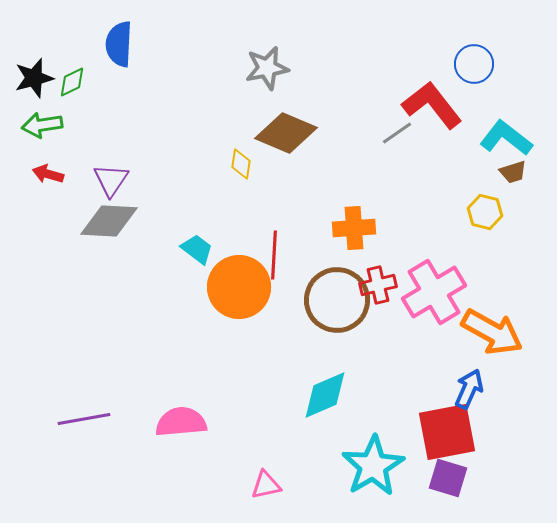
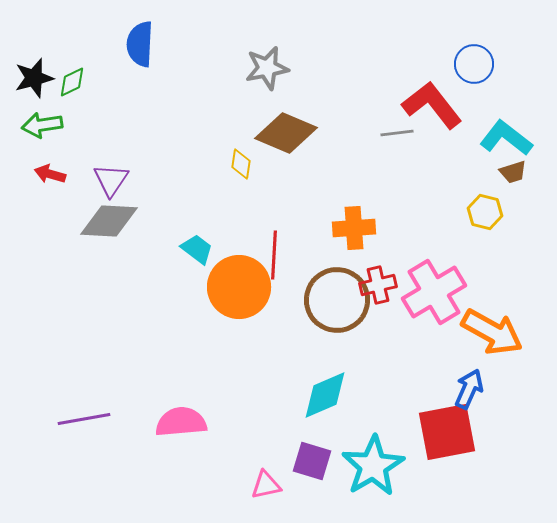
blue semicircle: moved 21 px right
gray line: rotated 28 degrees clockwise
red arrow: moved 2 px right
purple square: moved 136 px left, 17 px up
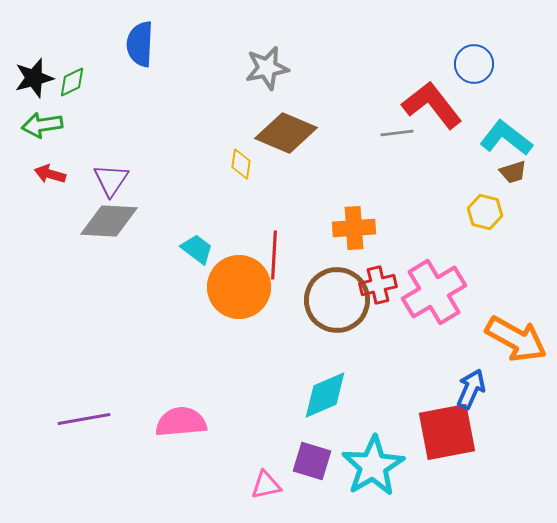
orange arrow: moved 24 px right, 7 px down
blue arrow: moved 2 px right
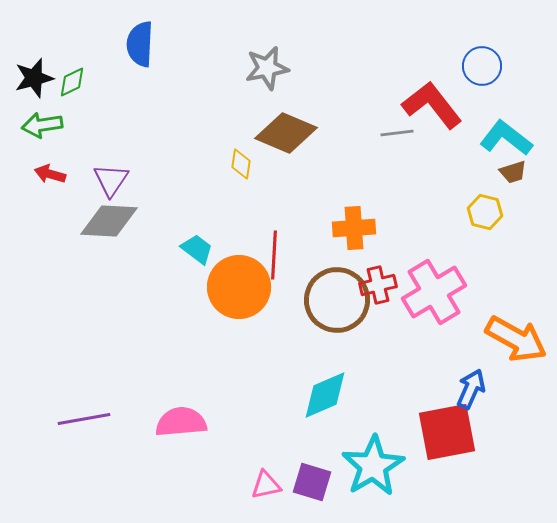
blue circle: moved 8 px right, 2 px down
purple square: moved 21 px down
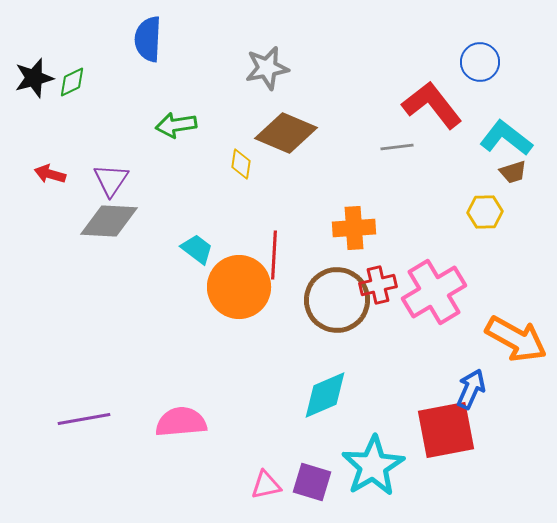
blue semicircle: moved 8 px right, 5 px up
blue circle: moved 2 px left, 4 px up
green arrow: moved 134 px right
gray line: moved 14 px down
yellow hexagon: rotated 16 degrees counterclockwise
red square: moved 1 px left, 2 px up
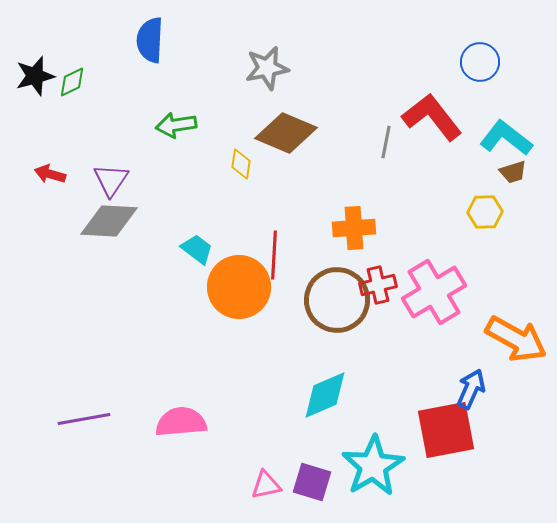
blue semicircle: moved 2 px right, 1 px down
black star: moved 1 px right, 2 px up
red L-shape: moved 12 px down
gray line: moved 11 px left, 5 px up; rotated 72 degrees counterclockwise
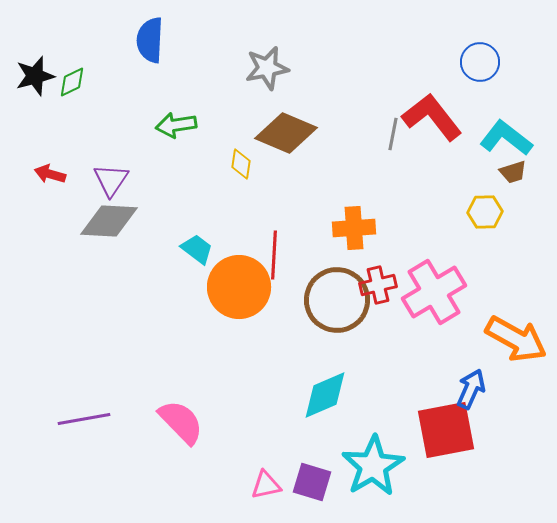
gray line: moved 7 px right, 8 px up
pink semicircle: rotated 51 degrees clockwise
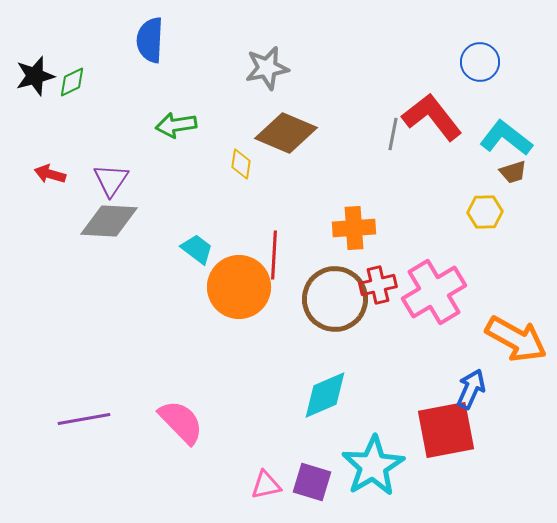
brown circle: moved 2 px left, 1 px up
